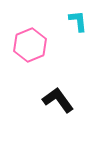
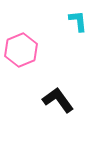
pink hexagon: moved 9 px left, 5 px down
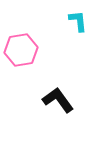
pink hexagon: rotated 12 degrees clockwise
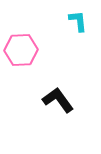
pink hexagon: rotated 8 degrees clockwise
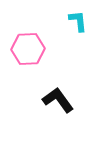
pink hexagon: moved 7 px right, 1 px up
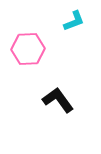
cyan L-shape: moved 4 px left; rotated 75 degrees clockwise
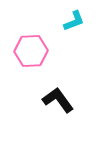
pink hexagon: moved 3 px right, 2 px down
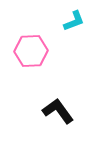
black L-shape: moved 11 px down
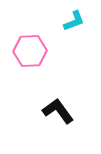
pink hexagon: moved 1 px left
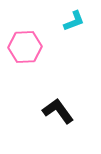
pink hexagon: moved 5 px left, 4 px up
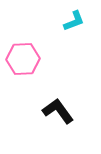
pink hexagon: moved 2 px left, 12 px down
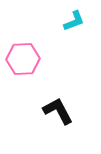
black L-shape: rotated 8 degrees clockwise
